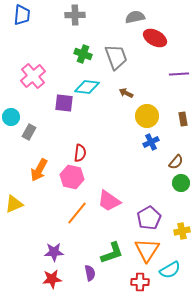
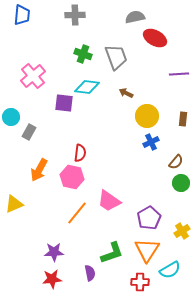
brown rectangle: rotated 16 degrees clockwise
yellow cross: rotated 21 degrees counterclockwise
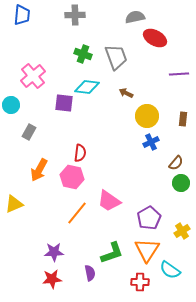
cyan circle: moved 12 px up
brown semicircle: moved 1 px down
cyan semicircle: rotated 65 degrees clockwise
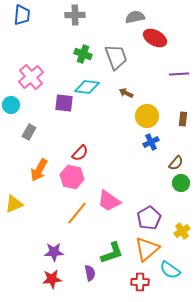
pink cross: moved 2 px left, 1 px down
red semicircle: rotated 36 degrees clockwise
orange triangle: moved 1 px up; rotated 16 degrees clockwise
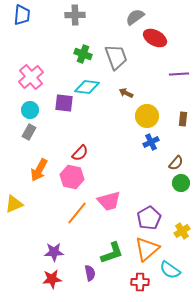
gray semicircle: rotated 24 degrees counterclockwise
cyan circle: moved 19 px right, 5 px down
pink trapezoid: rotated 50 degrees counterclockwise
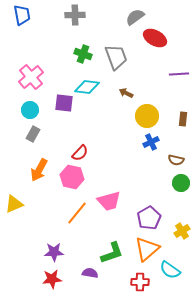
blue trapezoid: rotated 15 degrees counterclockwise
gray rectangle: moved 4 px right, 2 px down
brown semicircle: moved 3 px up; rotated 63 degrees clockwise
purple semicircle: rotated 70 degrees counterclockwise
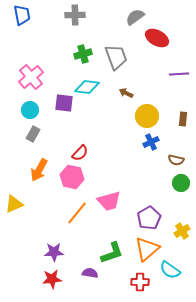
red ellipse: moved 2 px right
green cross: rotated 36 degrees counterclockwise
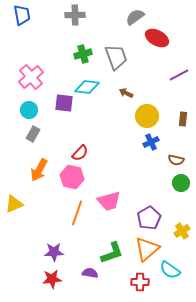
purple line: moved 1 px down; rotated 24 degrees counterclockwise
cyan circle: moved 1 px left
orange line: rotated 20 degrees counterclockwise
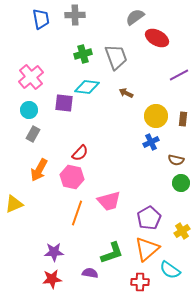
blue trapezoid: moved 19 px right, 4 px down
yellow circle: moved 9 px right
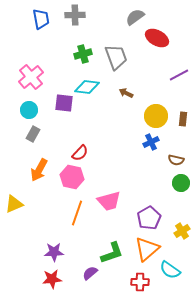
purple semicircle: rotated 49 degrees counterclockwise
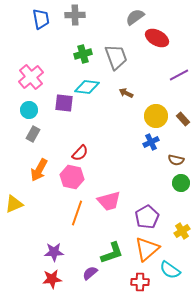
brown rectangle: rotated 48 degrees counterclockwise
purple pentagon: moved 2 px left, 1 px up
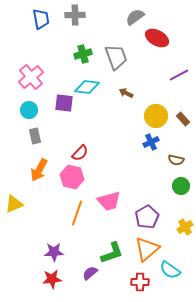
gray rectangle: moved 2 px right, 2 px down; rotated 42 degrees counterclockwise
green circle: moved 3 px down
yellow cross: moved 3 px right, 4 px up
